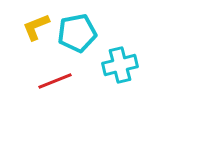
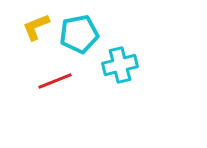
cyan pentagon: moved 2 px right, 1 px down
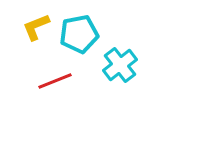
cyan cross: rotated 24 degrees counterclockwise
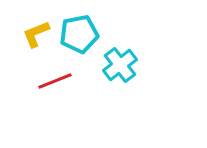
yellow L-shape: moved 7 px down
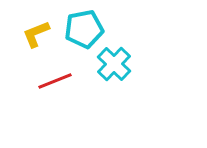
cyan pentagon: moved 5 px right, 5 px up
cyan cross: moved 6 px left, 1 px up; rotated 8 degrees counterclockwise
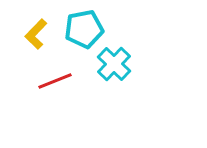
yellow L-shape: rotated 24 degrees counterclockwise
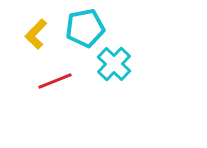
cyan pentagon: moved 1 px right, 1 px up
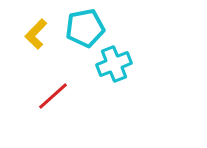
cyan cross: rotated 24 degrees clockwise
red line: moved 2 px left, 15 px down; rotated 20 degrees counterclockwise
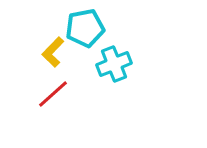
yellow L-shape: moved 17 px right, 18 px down
red line: moved 2 px up
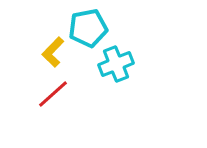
cyan pentagon: moved 3 px right
cyan cross: moved 2 px right
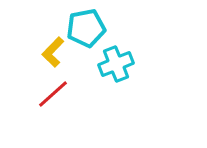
cyan pentagon: moved 2 px left
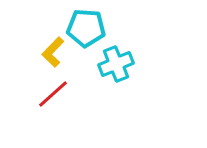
cyan pentagon: rotated 15 degrees clockwise
